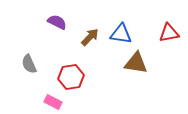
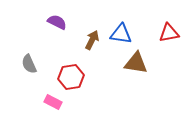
brown arrow: moved 2 px right, 3 px down; rotated 18 degrees counterclockwise
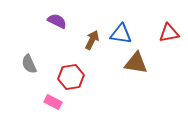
purple semicircle: moved 1 px up
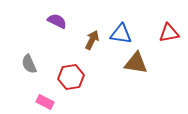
pink rectangle: moved 8 px left
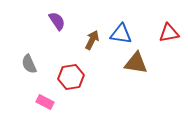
purple semicircle: rotated 30 degrees clockwise
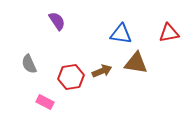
brown arrow: moved 10 px right, 31 px down; rotated 42 degrees clockwise
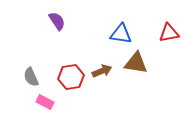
gray semicircle: moved 2 px right, 13 px down
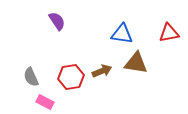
blue triangle: moved 1 px right
